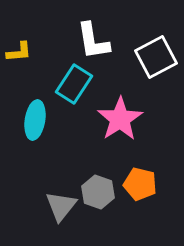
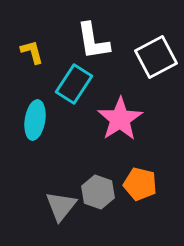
yellow L-shape: moved 13 px right; rotated 100 degrees counterclockwise
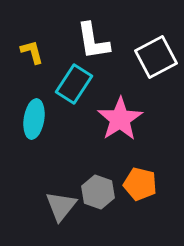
cyan ellipse: moved 1 px left, 1 px up
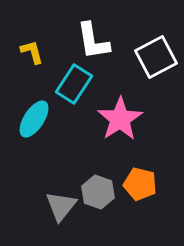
cyan ellipse: rotated 24 degrees clockwise
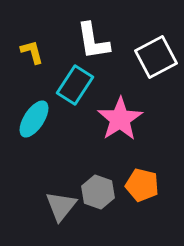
cyan rectangle: moved 1 px right, 1 px down
orange pentagon: moved 2 px right, 1 px down
